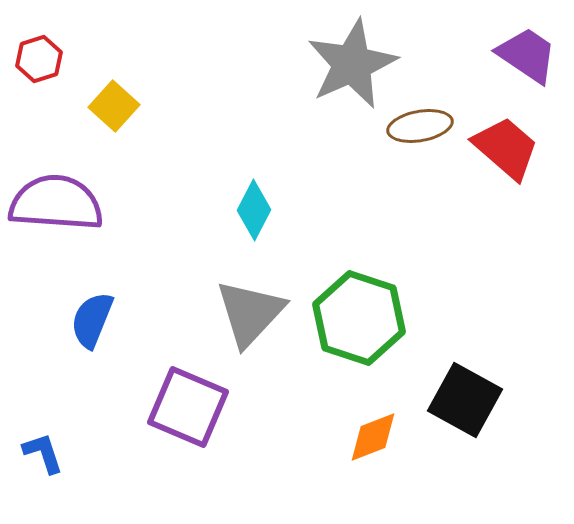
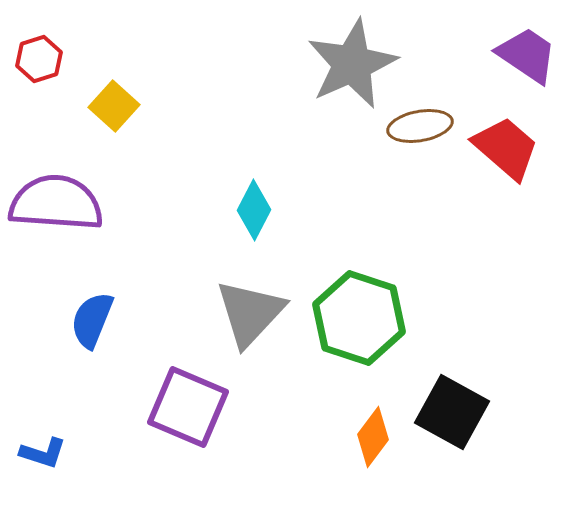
black square: moved 13 px left, 12 px down
orange diamond: rotated 32 degrees counterclockwise
blue L-shape: rotated 126 degrees clockwise
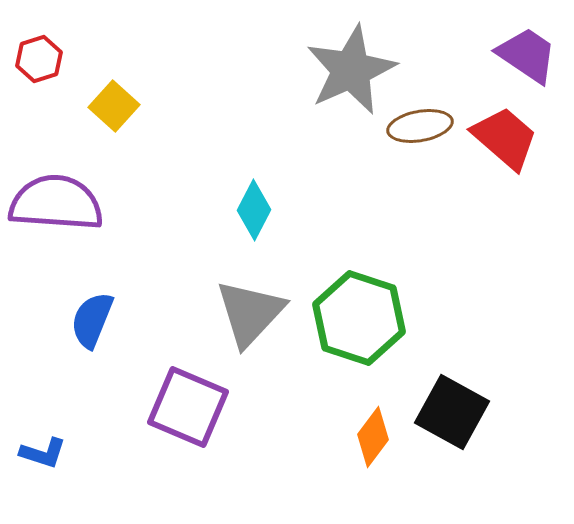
gray star: moved 1 px left, 6 px down
red trapezoid: moved 1 px left, 10 px up
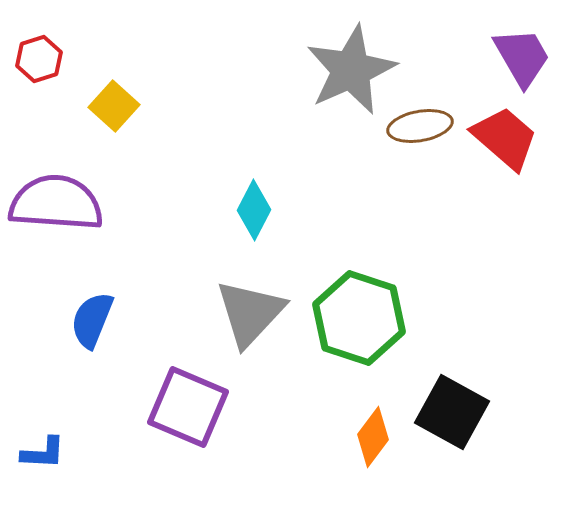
purple trapezoid: moved 5 px left, 2 px down; rotated 26 degrees clockwise
blue L-shape: rotated 15 degrees counterclockwise
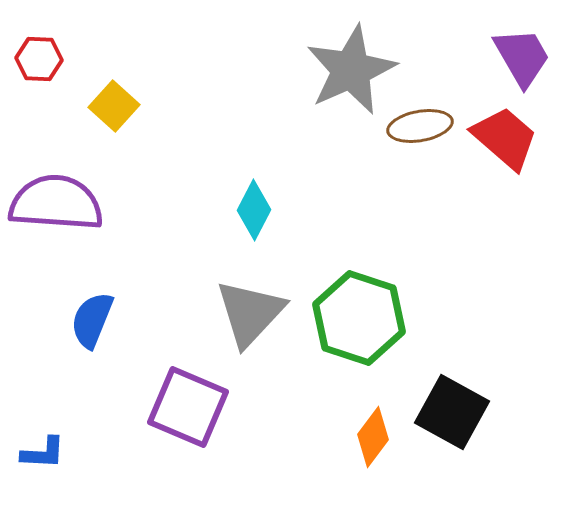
red hexagon: rotated 21 degrees clockwise
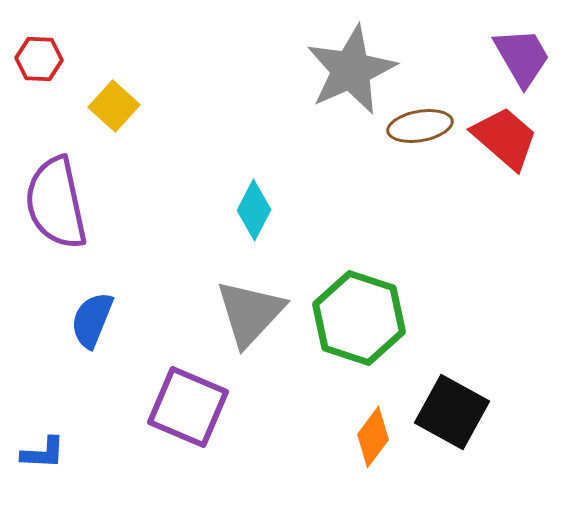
purple semicircle: rotated 106 degrees counterclockwise
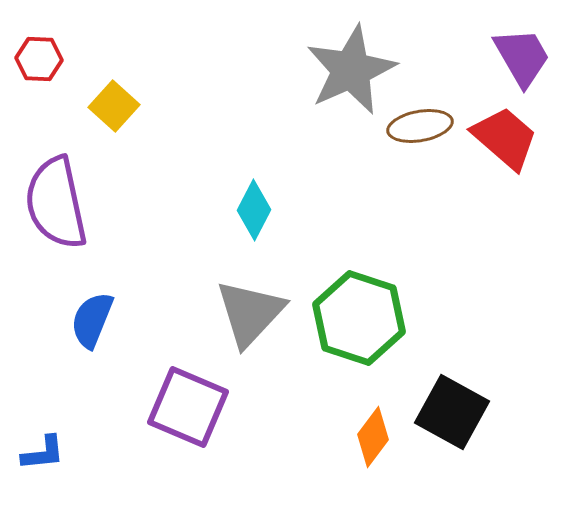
blue L-shape: rotated 9 degrees counterclockwise
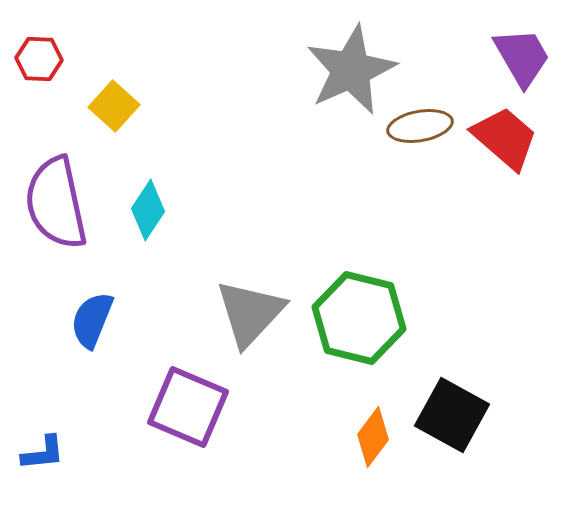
cyan diamond: moved 106 px left; rotated 6 degrees clockwise
green hexagon: rotated 4 degrees counterclockwise
black square: moved 3 px down
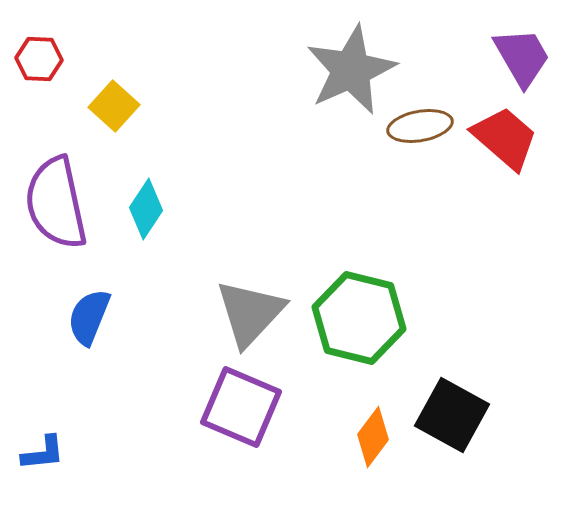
cyan diamond: moved 2 px left, 1 px up
blue semicircle: moved 3 px left, 3 px up
purple square: moved 53 px right
